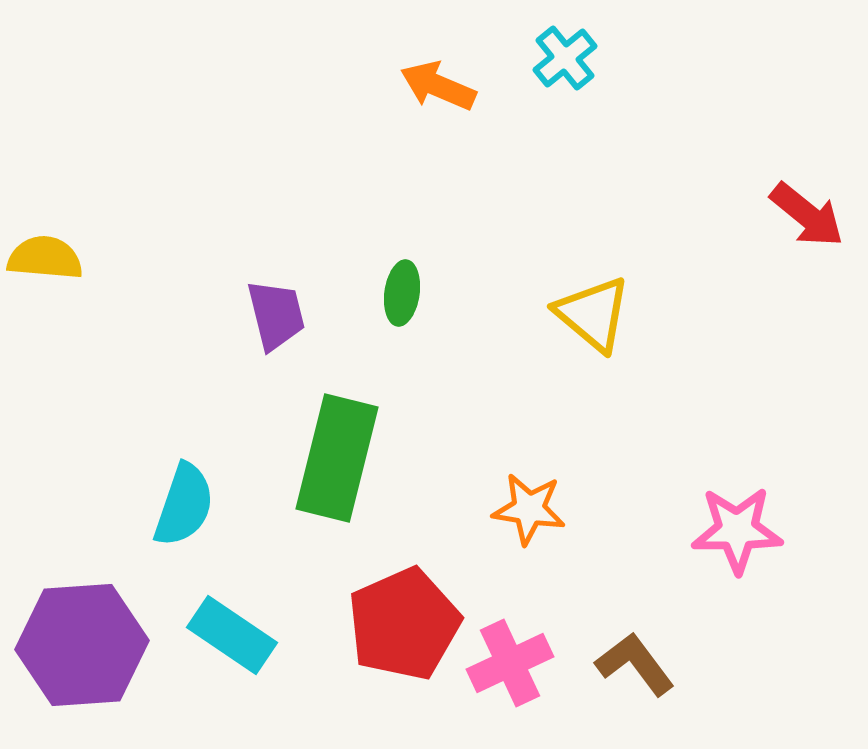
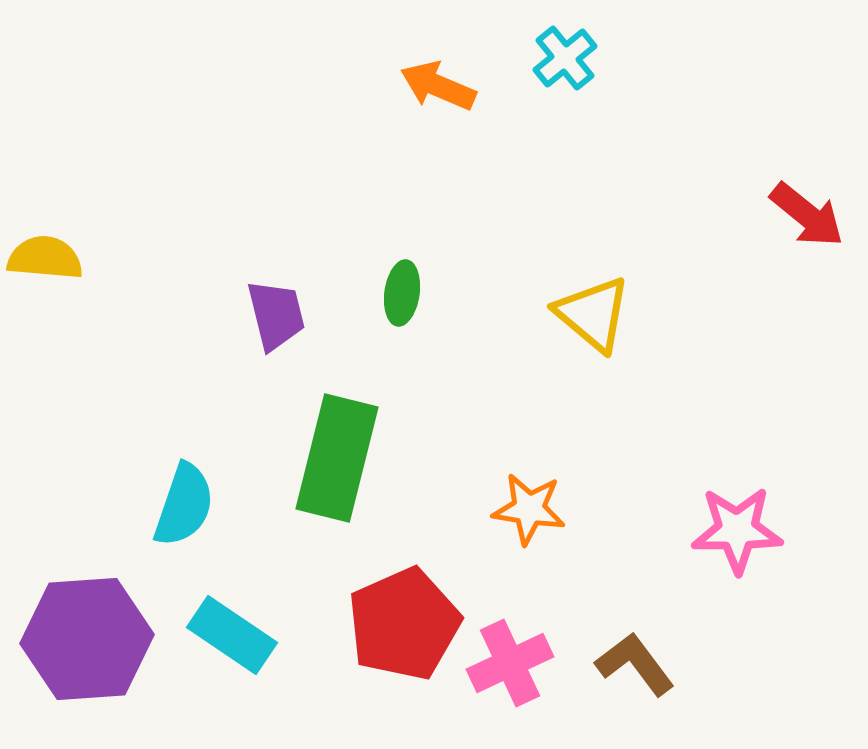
purple hexagon: moved 5 px right, 6 px up
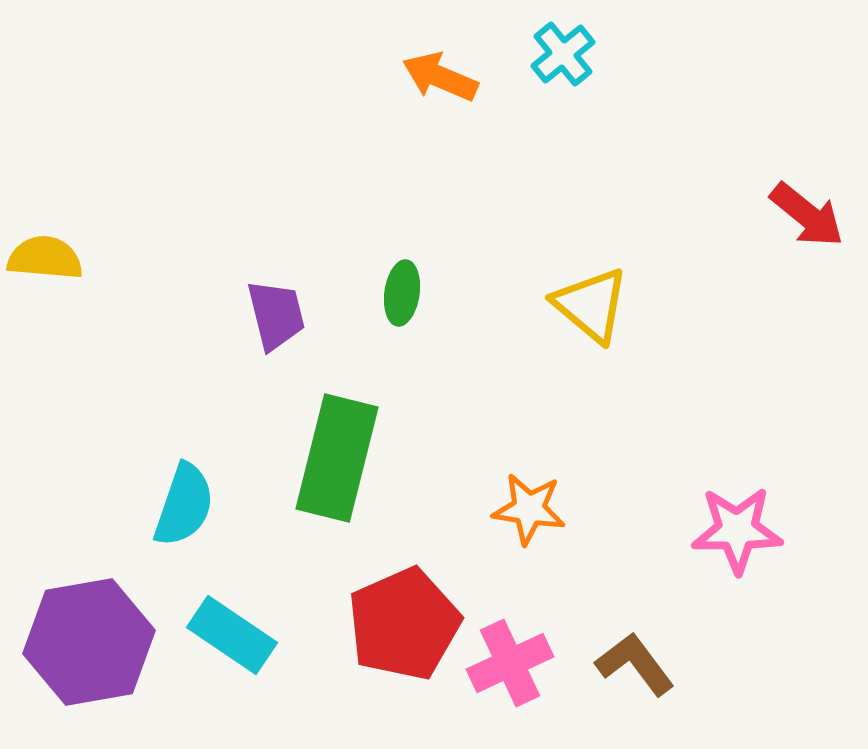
cyan cross: moved 2 px left, 4 px up
orange arrow: moved 2 px right, 9 px up
yellow triangle: moved 2 px left, 9 px up
purple hexagon: moved 2 px right, 3 px down; rotated 6 degrees counterclockwise
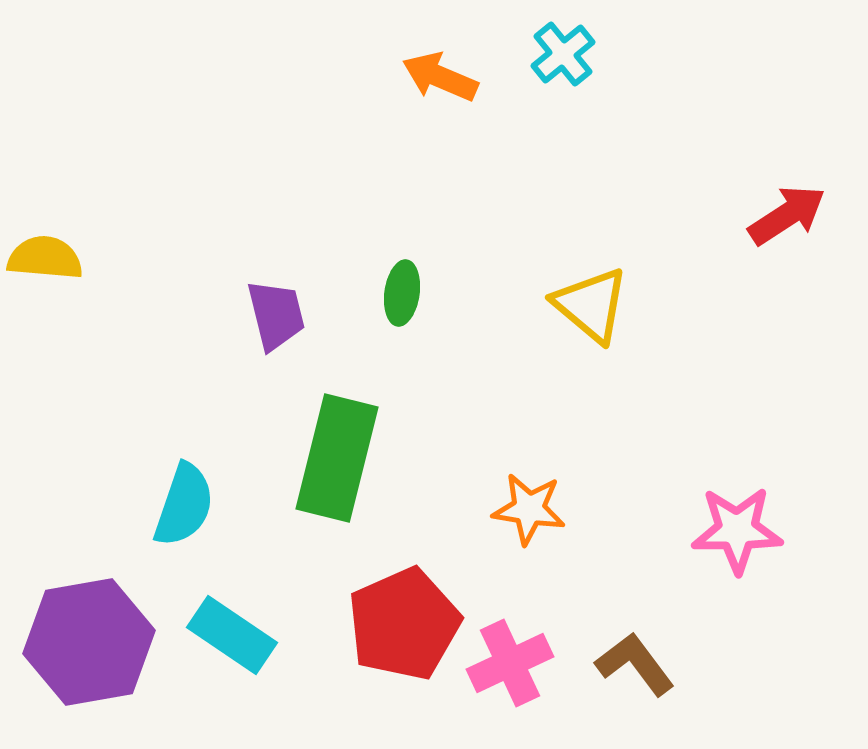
red arrow: moved 20 px left; rotated 72 degrees counterclockwise
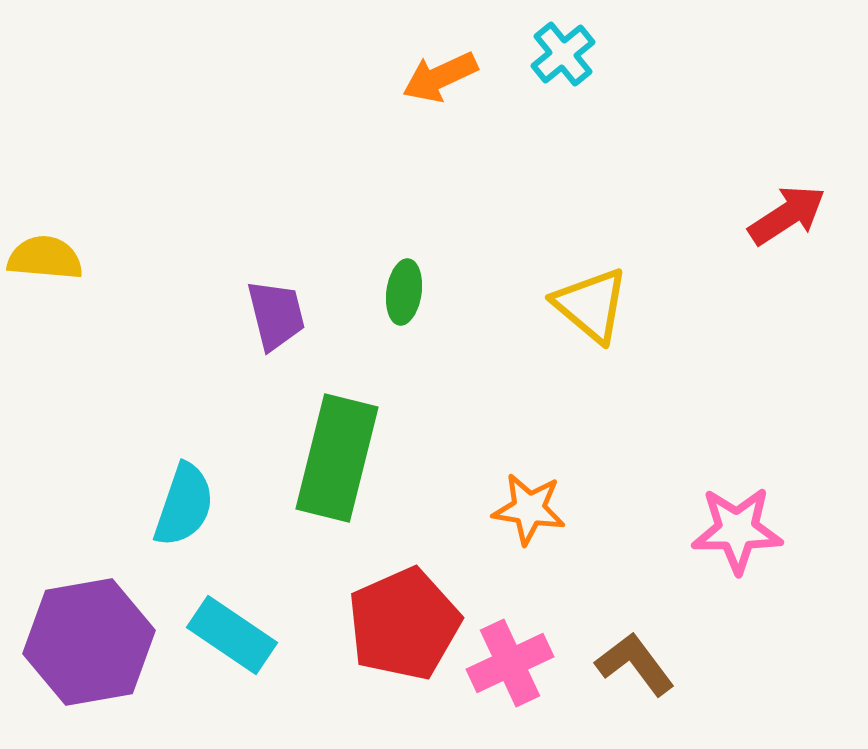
orange arrow: rotated 48 degrees counterclockwise
green ellipse: moved 2 px right, 1 px up
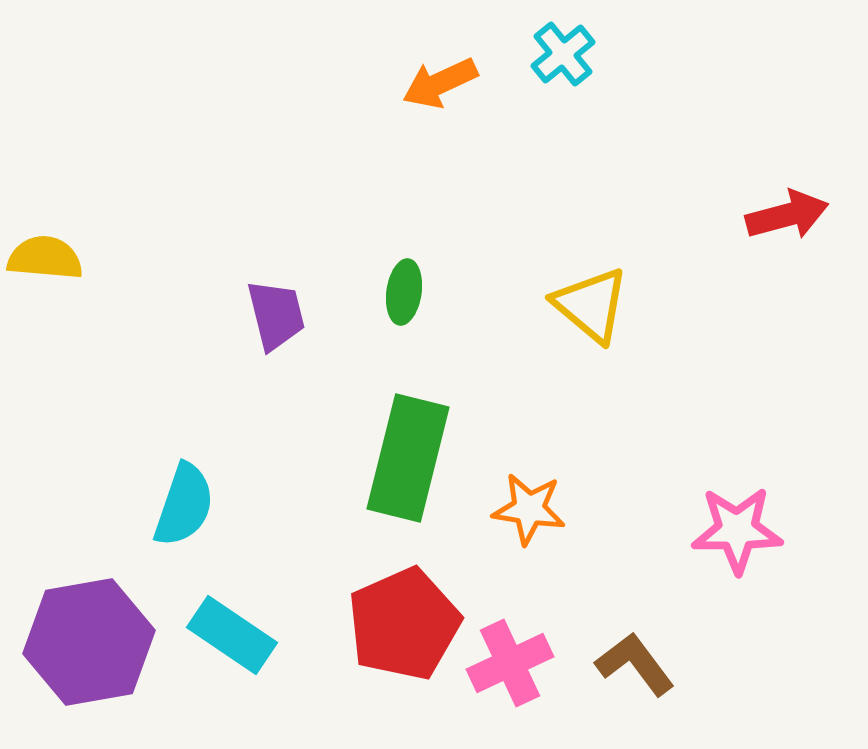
orange arrow: moved 6 px down
red arrow: rotated 18 degrees clockwise
green rectangle: moved 71 px right
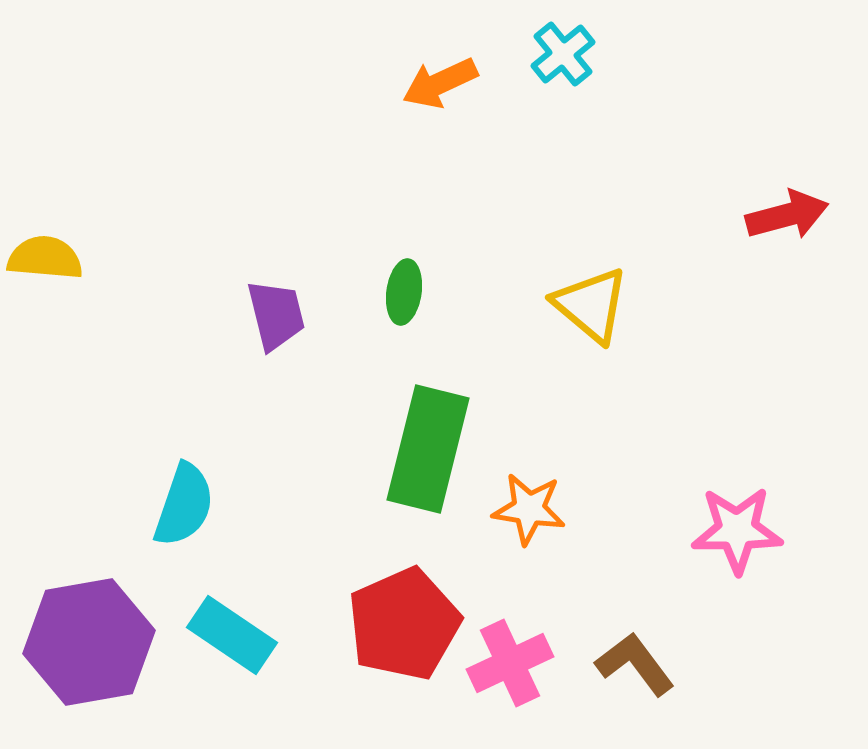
green rectangle: moved 20 px right, 9 px up
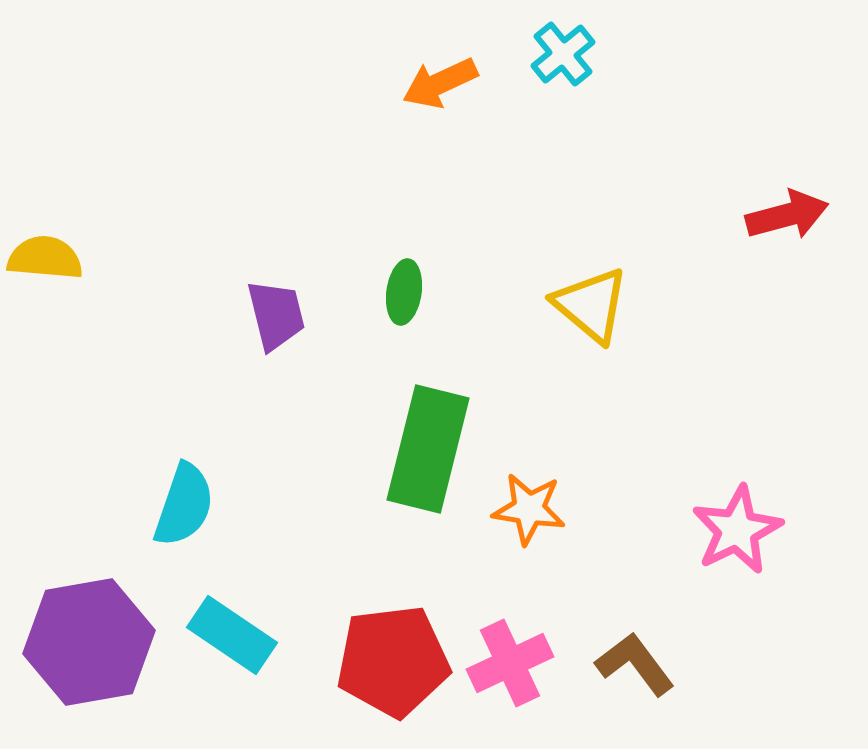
pink star: rotated 26 degrees counterclockwise
red pentagon: moved 11 px left, 37 px down; rotated 17 degrees clockwise
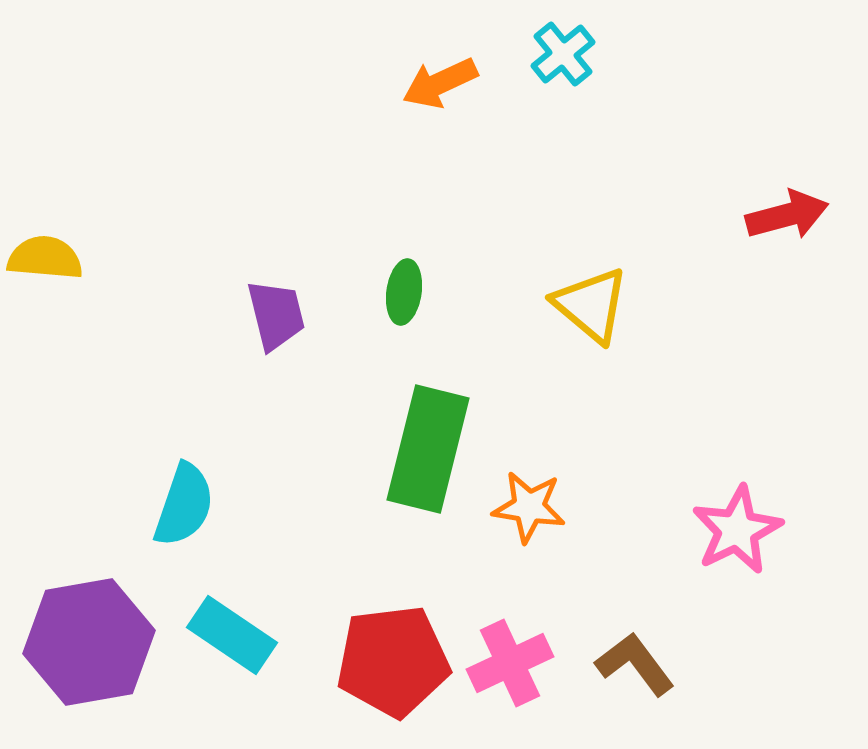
orange star: moved 2 px up
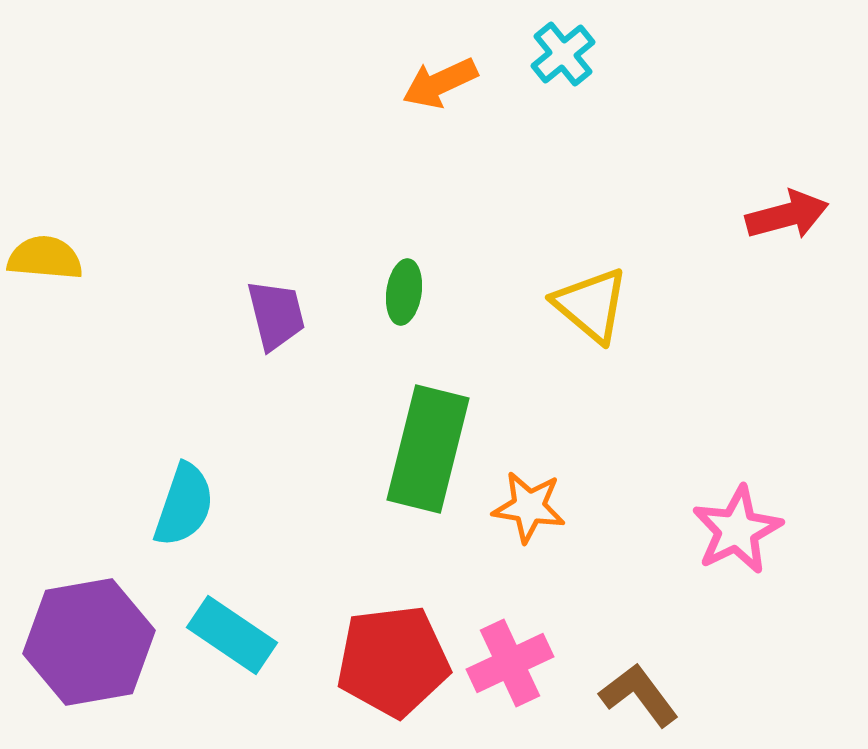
brown L-shape: moved 4 px right, 31 px down
